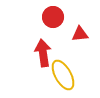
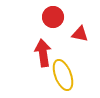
red triangle: rotated 18 degrees clockwise
yellow ellipse: rotated 8 degrees clockwise
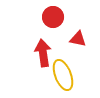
red triangle: moved 2 px left, 5 px down
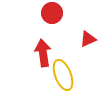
red circle: moved 1 px left, 4 px up
red triangle: moved 10 px right; rotated 36 degrees counterclockwise
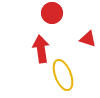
red triangle: rotated 42 degrees clockwise
red arrow: moved 2 px left, 4 px up
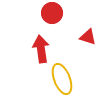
red triangle: moved 2 px up
yellow ellipse: moved 1 px left, 4 px down
